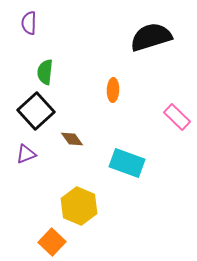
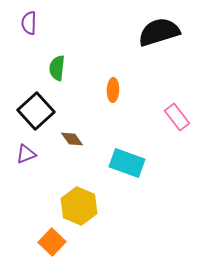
black semicircle: moved 8 px right, 5 px up
green semicircle: moved 12 px right, 4 px up
pink rectangle: rotated 8 degrees clockwise
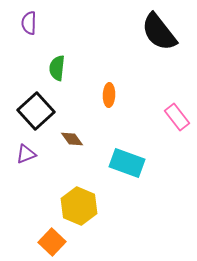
black semicircle: rotated 111 degrees counterclockwise
orange ellipse: moved 4 px left, 5 px down
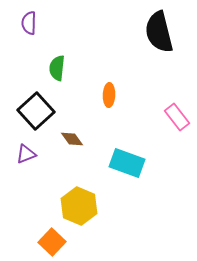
black semicircle: rotated 24 degrees clockwise
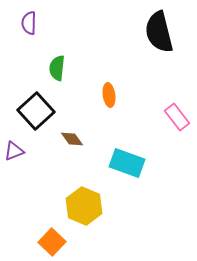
orange ellipse: rotated 10 degrees counterclockwise
purple triangle: moved 12 px left, 3 px up
yellow hexagon: moved 5 px right
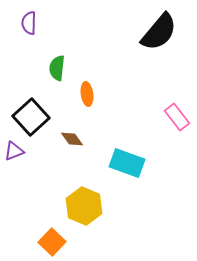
black semicircle: rotated 126 degrees counterclockwise
orange ellipse: moved 22 px left, 1 px up
black square: moved 5 px left, 6 px down
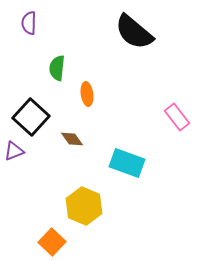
black semicircle: moved 25 px left; rotated 90 degrees clockwise
black square: rotated 6 degrees counterclockwise
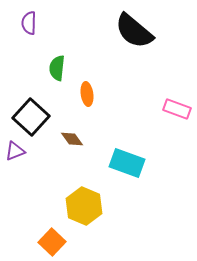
black semicircle: moved 1 px up
pink rectangle: moved 8 px up; rotated 32 degrees counterclockwise
purple triangle: moved 1 px right
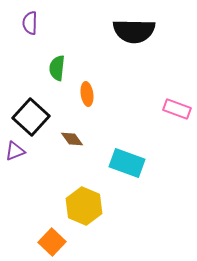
purple semicircle: moved 1 px right
black semicircle: rotated 39 degrees counterclockwise
